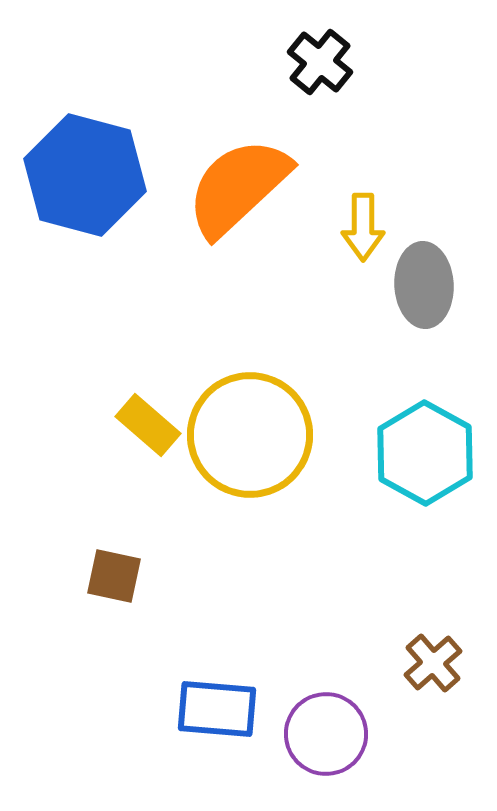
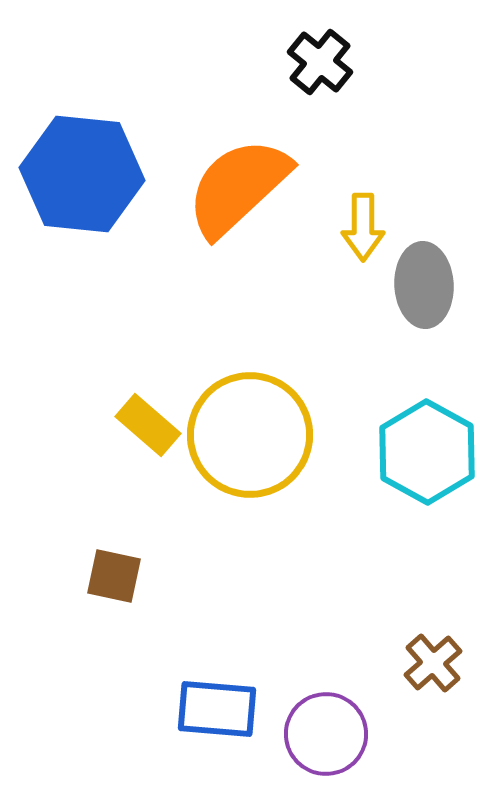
blue hexagon: moved 3 px left, 1 px up; rotated 9 degrees counterclockwise
cyan hexagon: moved 2 px right, 1 px up
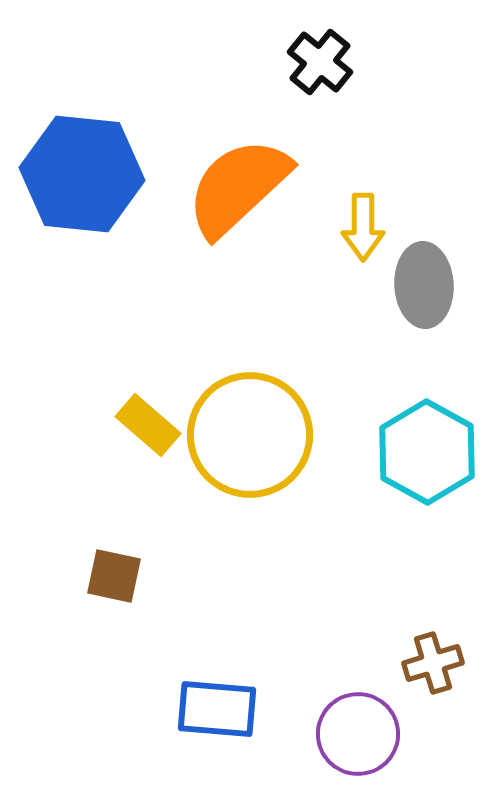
brown cross: rotated 24 degrees clockwise
purple circle: moved 32 px right
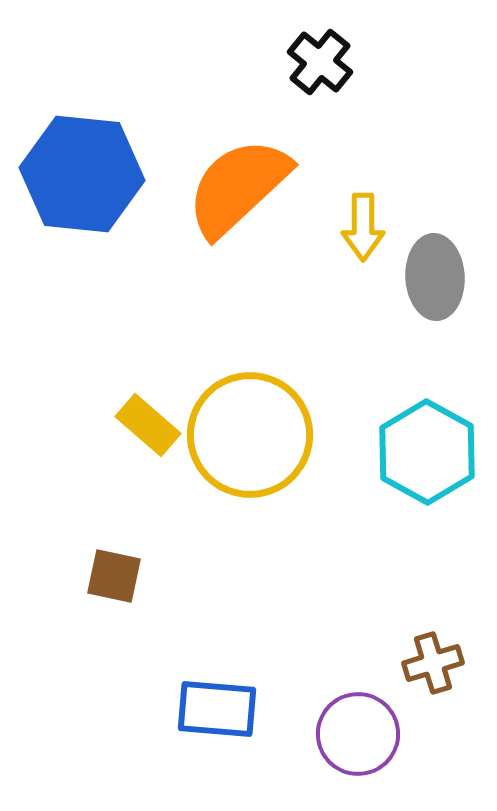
gray ellipse: moved 11 px right, 8 px up
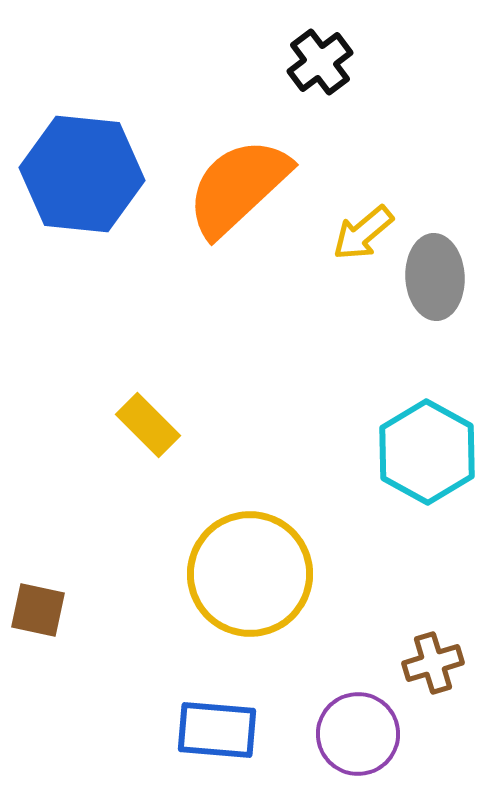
black cross: rotated 14 degrees clockwise
yellow arrow: moved 6 px down; rotated 50 degrees clockwise
yellow rectangle: rotated 4 degrees clockwise
yellow circle: moved 139 px down
brown square: moved 76 px left, 34 px down
blue rectangle: moved 21 px down
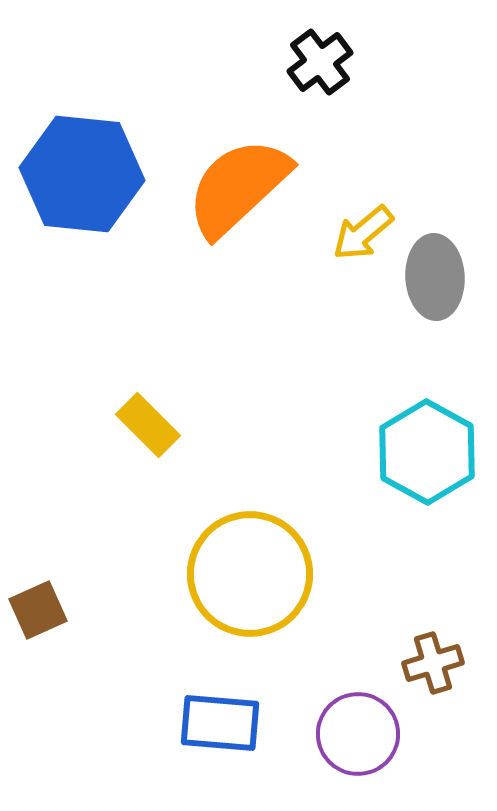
brown square: rotated 36 degrees counterclockwise
blue rectangle: moved 3 px right, 7 px up
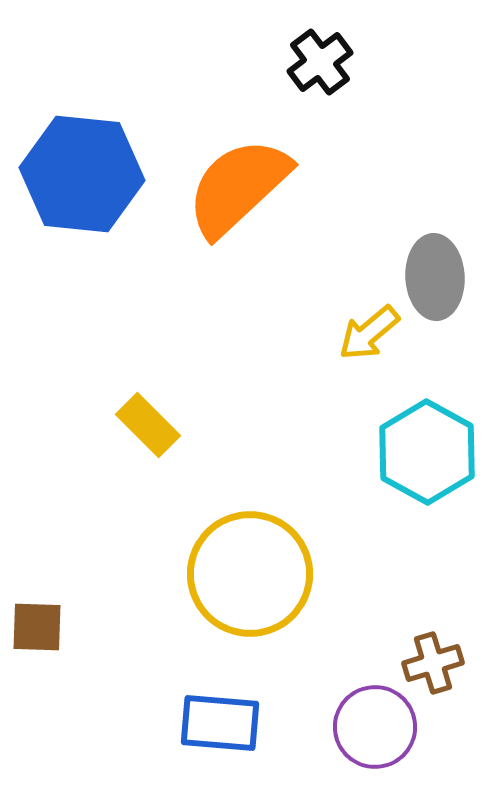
yellow arrow: moved 6 px right, 100 px down
brown square: moved 1 px left, 17 px down; rotated 26 degrees clockwise
purple circle: moved 17 px right, 7 px up
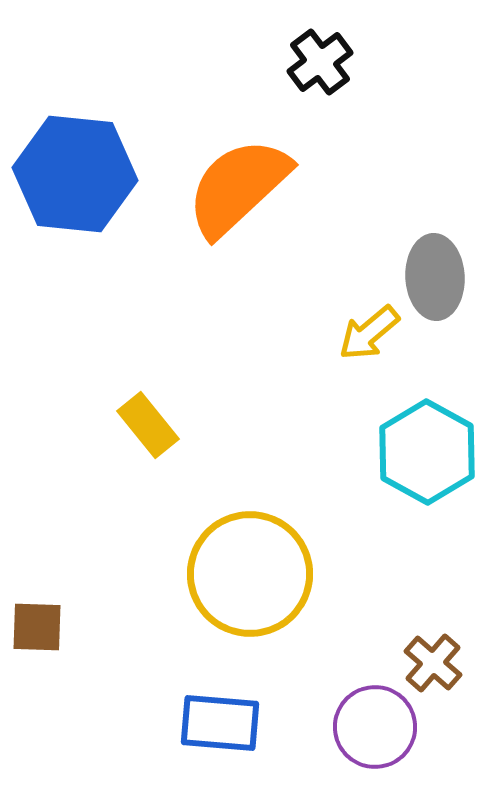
blue hexagon: moved 7 px left
yellow rectangle: rotated 6 degrees clockwise
brown cross: rotated 32 degrees counterclockwise
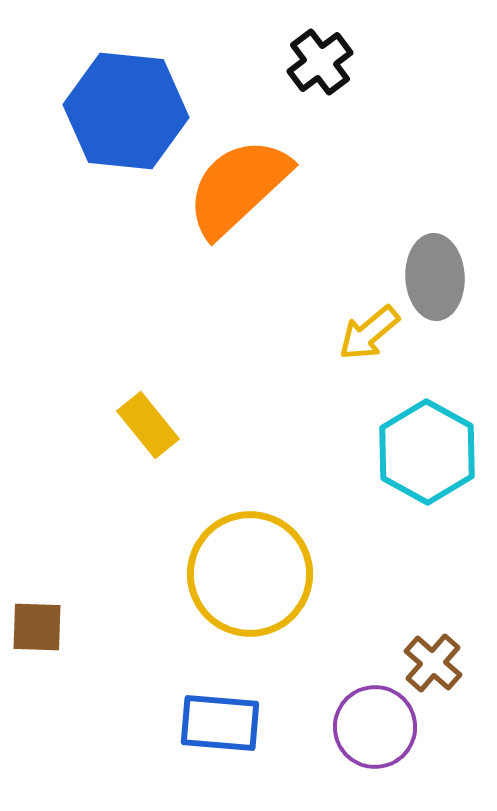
blue hexagon: moved 51 px right, 63 px up
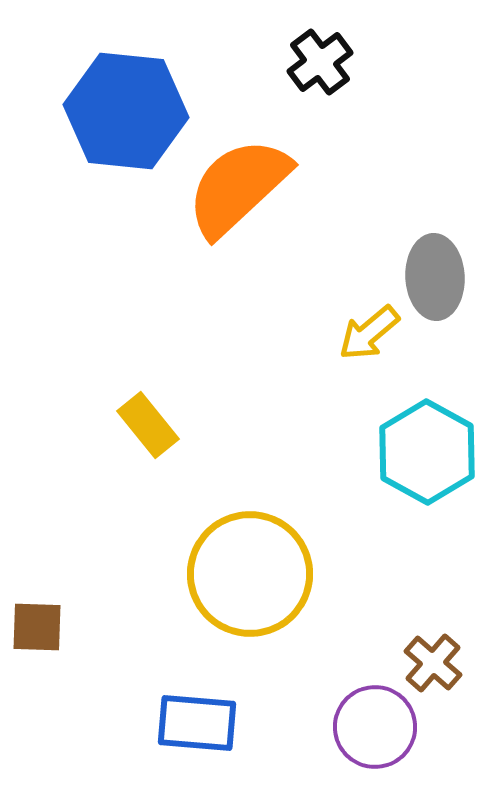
blue rectangle: moved 23 px left
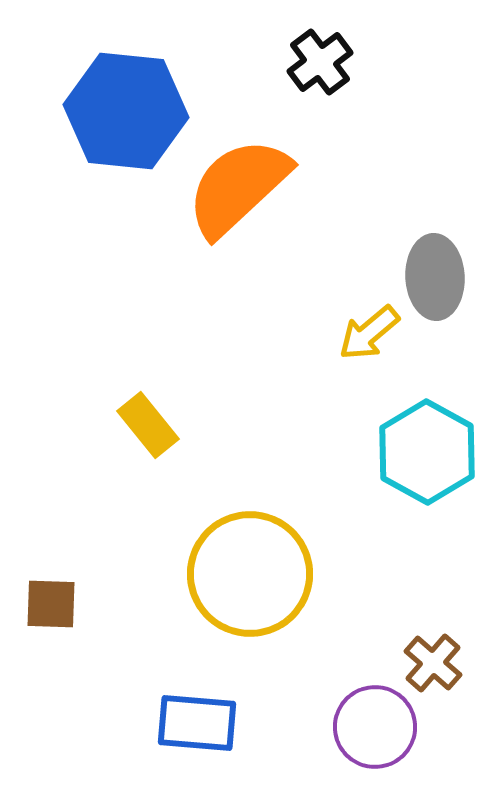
brown square: moved 14 px right, 23 px up
